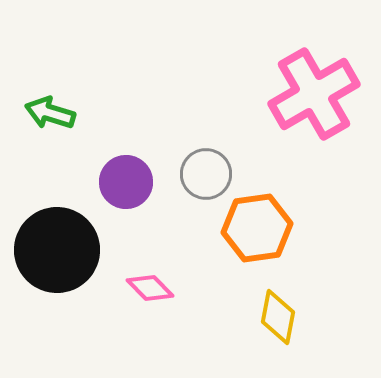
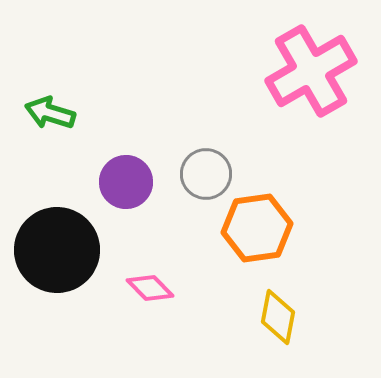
pink cross: moved 3 px left, 23 px up
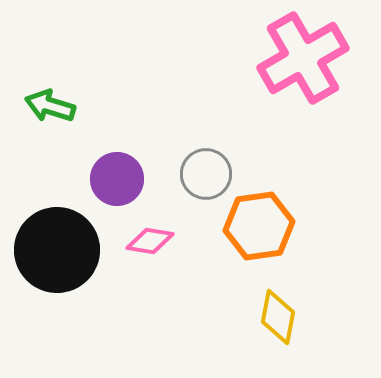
pink cross: moved 8 px left, 13 px up
green arrow: moved 7 px up
purple circle: moved 9 px left, 3 px up
orange hexagon: moved 2 px right, 2 px up
pink diamond: moved 47 px up; rotated 36 degrees counterclockwise
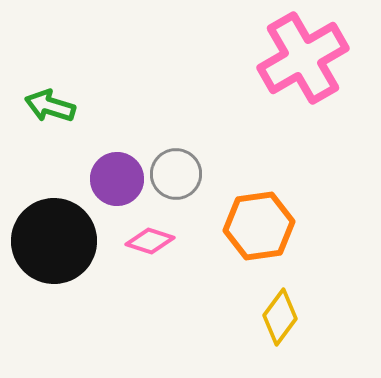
gray circle: moved 30 px left
pink diamond: rotated 9 degrees clockwise
black circle: moved 3 px left, 9 px up
yellow diamond: moved 2 px right; rotated 26 degrees clockwise
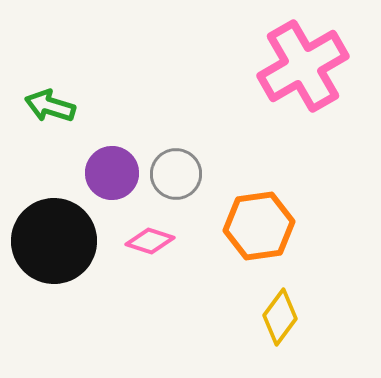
pink cross: moved 8 px down
purple circle: moved 5 px left, 6 px up
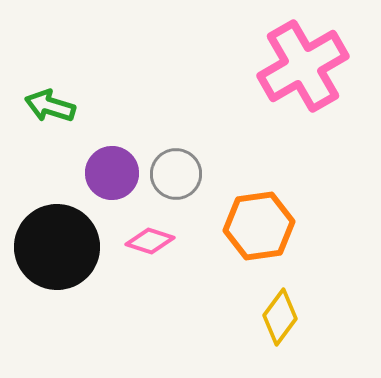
black circle: moved 3 px right, 6 px down
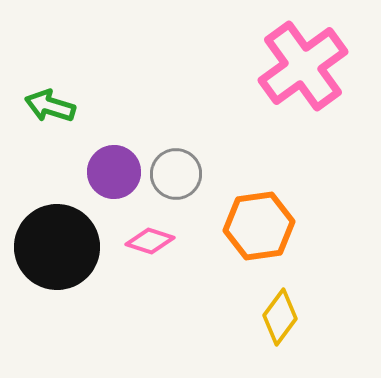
pink cross: rotated 6 degrees counterclockwise
purple circle: moved 2 px right, 1 px up
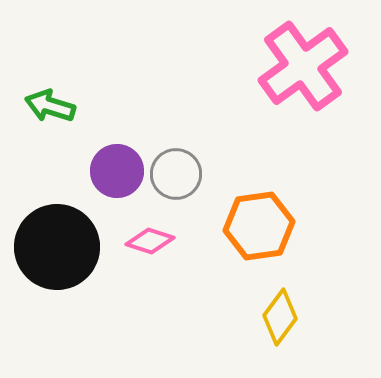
purple circle: moved 3 px right, 1 px up
